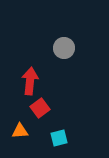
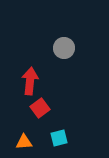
orange triangle: moved 4 px right, 11 px down
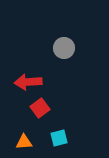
red arrow: moved 2 px left, 1 px down; rotated 100 degrees counterclockwise
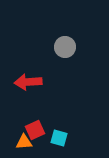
gray circle: moved 1 px right, 1 px up
red square: moved 5 px left, 22 px down; rotated 12 degrees clockwise
cyan square: rotated 30 degrees clockwise
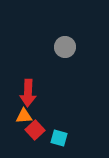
red arrow: moved 11 px down; rotated 84 degrees counterclockwise
red square: rotated 18 degrees counterclockwise
orange triangle: moved 26 px up
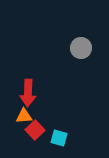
gray circle: moved 16 px right, 1 px down
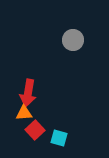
gray circle: moved 8 px left, 8 px up
red arrow: rotated 8 degrees clockwise
orange triangle: moved 3 px up
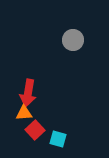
cyan square: moved 1 px left, 1 px down
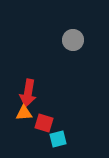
red square: moved 9 px right, 7 px up; rotated 30 degrees counterclockwise
cyan square: rotated 30 degrees counterclockwise
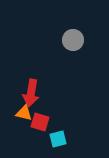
red arrow: moved 3 px right
orange triangle: rotated 18 degrees clockwise
red square: moved 4 px left, 1 px up
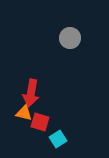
gray circle: moved 3 px left, 2 px up
cyan square: rotated 18 degrees counterclockwise
